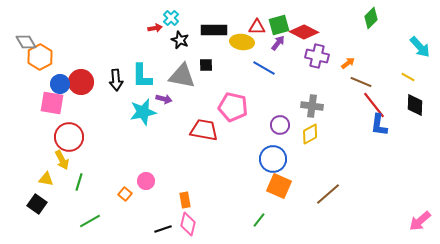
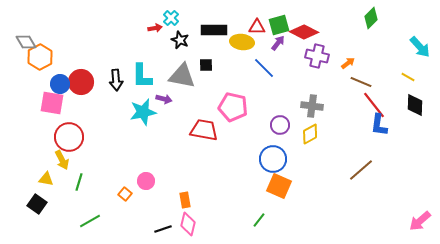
blue line at (264, 68): rotated 15 degrees clockwise
brown line at (328, 194): moved 33 px right, 24 px up
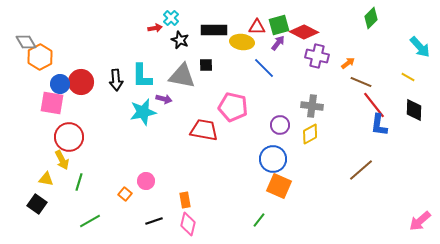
black diamond at (415, 105): moved 1 px left, 5 px down
black line at (163, 229): moved 9 px left, 8 px up
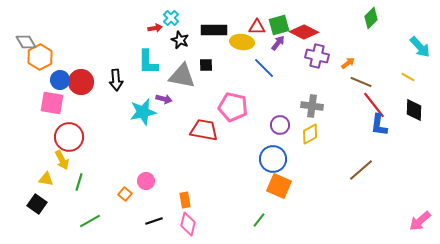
cyan L-shape at (142, 76): moved 6 px right, 14 px up
blue circle at (60, 84): moved 4 px up
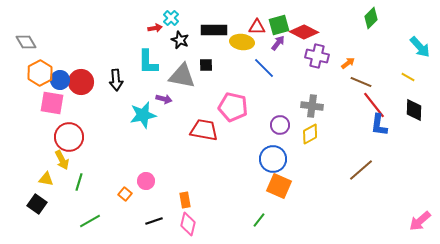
orange hexagon at (40, 57): moved 16 px down
cyan star at (143, 112): moved 3 px down
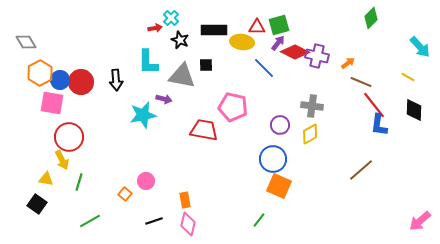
red diamond at (304, 32): moved 9 px left, 20 px down
